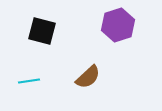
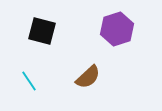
purple hexagon: moved 1 px left, 4 px down
cyan line: rotated 65 degrees clockwise
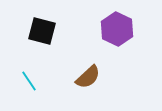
purple hexagon: rotated 16 degrees counterclockwise
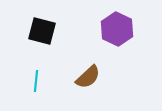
cyan line: moved 7 px right; rotated 40 degrees clockwise
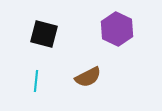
black square: moved 2 px right, 3 px down
brown semicircle: rotated 16 degrees clockwise
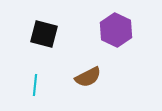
purple hexagon: moved 1 px left, 1 px down
cyan line: moved 1 px left, 4 px down
